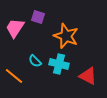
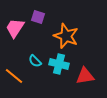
red triangle: moved 3 px left; rotated 36 degrees counterclockwise
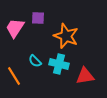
purple square: moved 1 px down; rotated 16 degrees counterclockwise
orange line: rotated 18 degrees clockwise
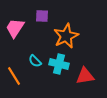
purple square: moved 4 px right, 2 px up
orange star: rotated 25 degrees clockwise
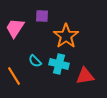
orange star: rotated 10 degrees counterclockwise
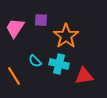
purple square: moved 1 px left, 4 px down
red triangle: moved 1 px left
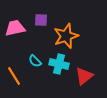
pink trapezoid: rotated 45 degrees clockwise
orange star: rotated 15 degrees clockwise
red triangle: rotated 30 degrees counterclockwise
